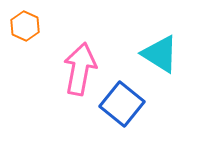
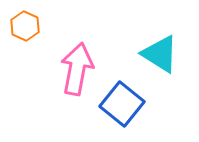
pink arrow: moved 3 px left
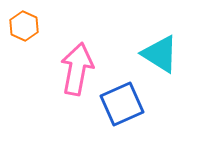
orange hexagon: moved 1 px left
blue square: rotated 27 degrees clockwise
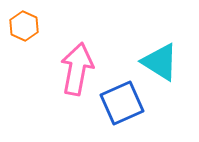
cyan triangle: moved 8 px down
blue square: moved 1 px up
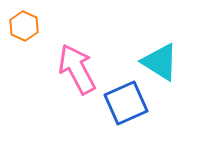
pink arrow: rotated 39 degrees counterclockwise
blue square: moved 4 px right
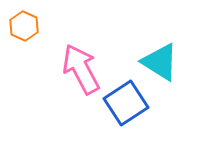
pink arrow: moved 4 px right
blue square: rotated 9 degrees counterclockwise
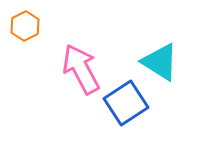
orange hexagon: moved 1 px right; rotated 8 degrees clockwise
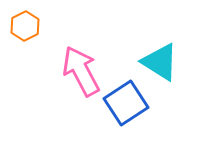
pink arrow: moved 2 px down
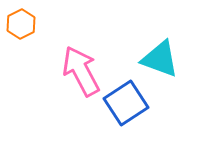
orange hexagon: moved 4 px left, 2 px up
cyan triangle: moved 3 px up; rotated 12 degrees counterclockwise
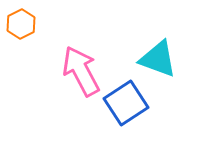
cyan triangle: moved 2 px left
